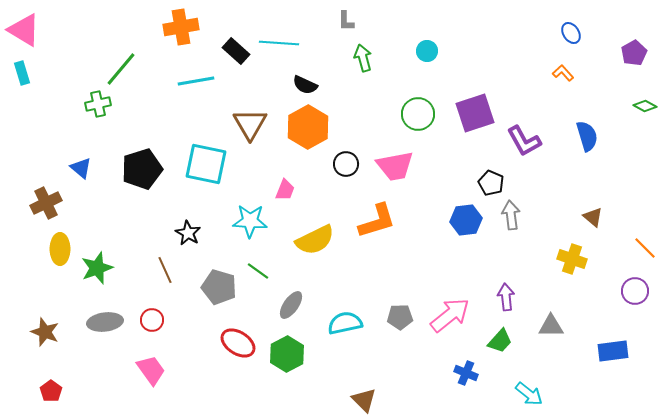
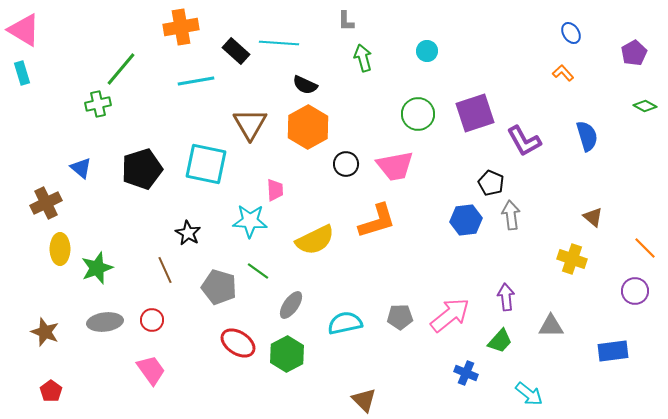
pink trapezoid at (285, 190): moved 10 px left; rotated 25 degrees counterclockwise
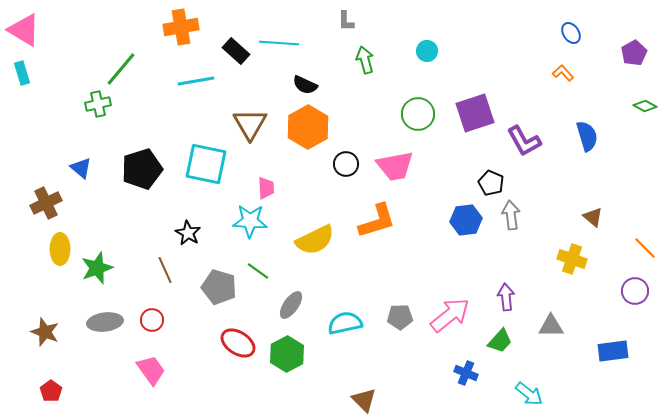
green arrow at (363, 58): moved 2 px right, 2 px down
pink trapezoid at (275, 190): moved 9 px left, 2 px up
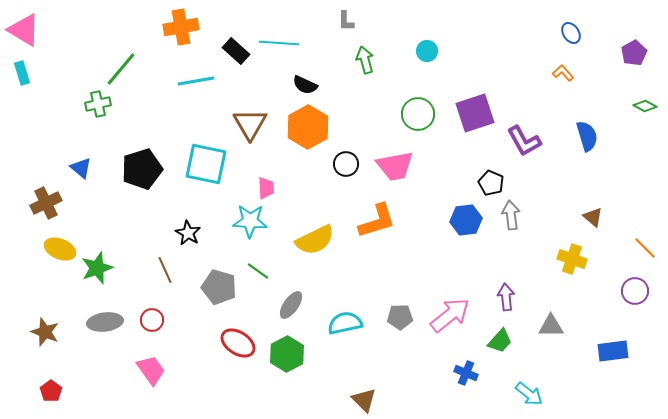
yellow ellipse at (60, 249): rotated 68 degrees counterclockwise
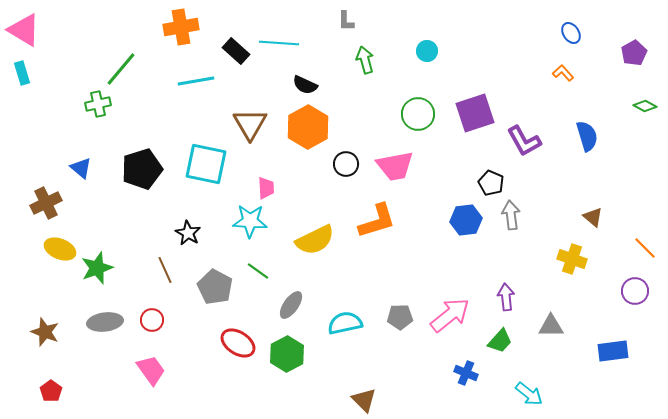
gray pentagon at (219, 287): moved 4 px left; rotated 12 degrees clockwise
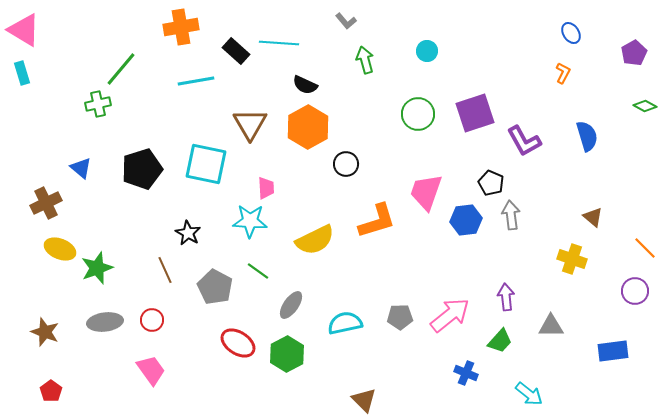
gray L-shape at (346, 21): rotated 40 degrees counterclockwise
orange L-shape at (563, 73): rotated 70 degrees clockwise
pink trapezoid at (395, 166): moved 31 px right, 26 px down; rotated 120 degrees clockwise
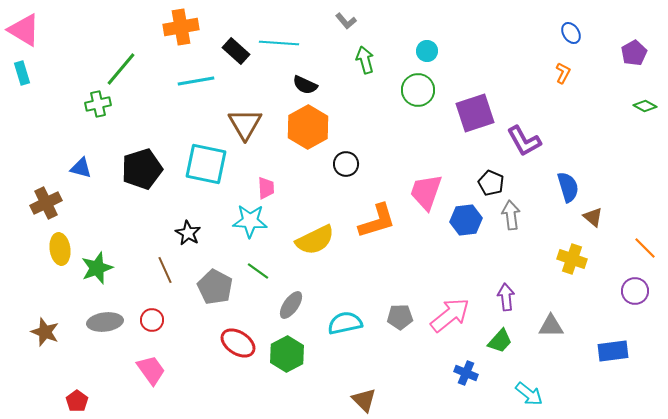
green circle at (418, 114): moved 24 px up
brown triangle at (250, 124): moved 5 px left
blue semicircle at (587, 136): moved 19 px left, 51 px down
blue triangle at (81, 168): rotated 25 degrees counterclockwise
yellow ellipse at (60, 249): rotated 60 degrees clockwise
red pentagon at (51, 391): moved 26 px right, 10 px down
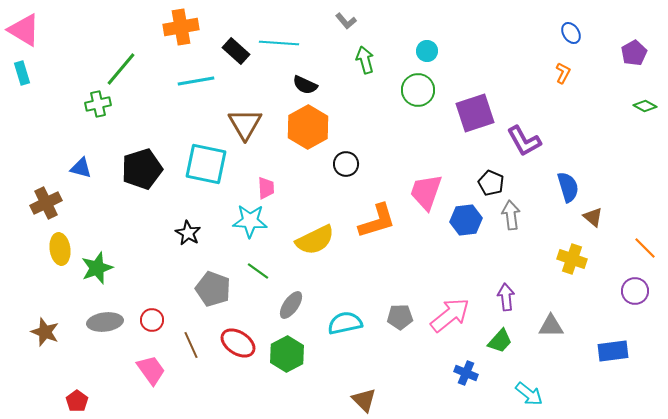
brown line at (165, 270): moved 26 px right, 75 px down
gray pentagon at (215, 287): moved 2 px left, 2 px down; rotated 8 degrees counterclockwise
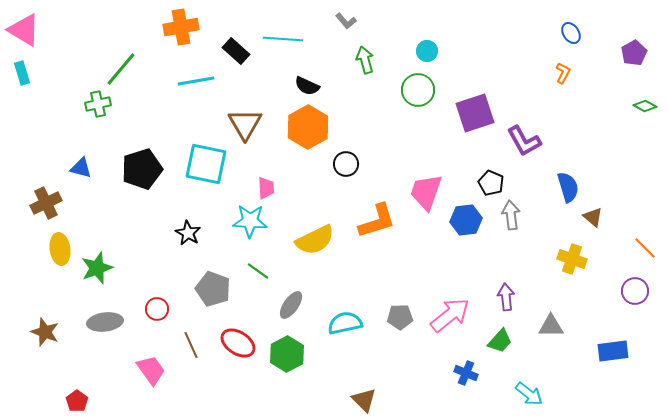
cyan line at (279, 43): moved 4 px right, 4 px up
black semicircle at (305, 85): moved 2 px right, 1 px down
red circle at (152, 320): moved 5 px right, 11 px up
